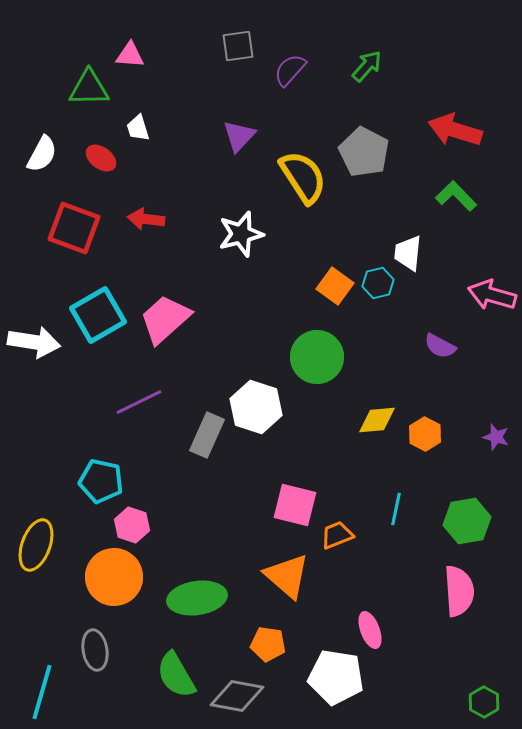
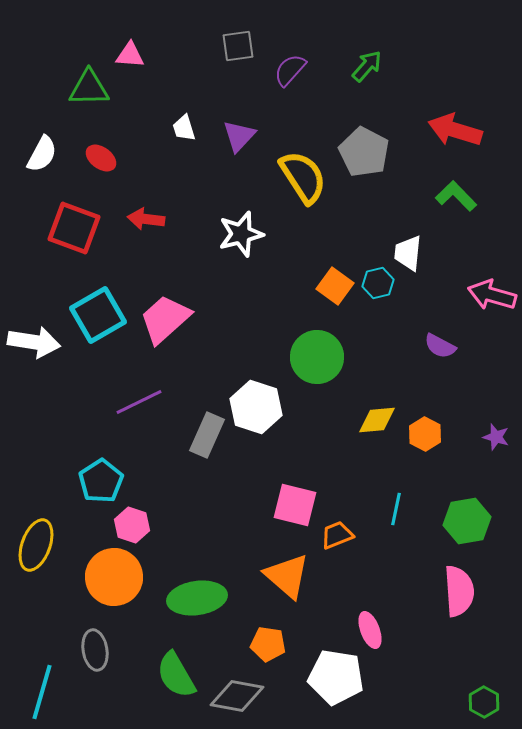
white trapezoid at (138, 128): moved 46 px right
cyan pentagon at (101, 481): rotated 27 degrees clockwise
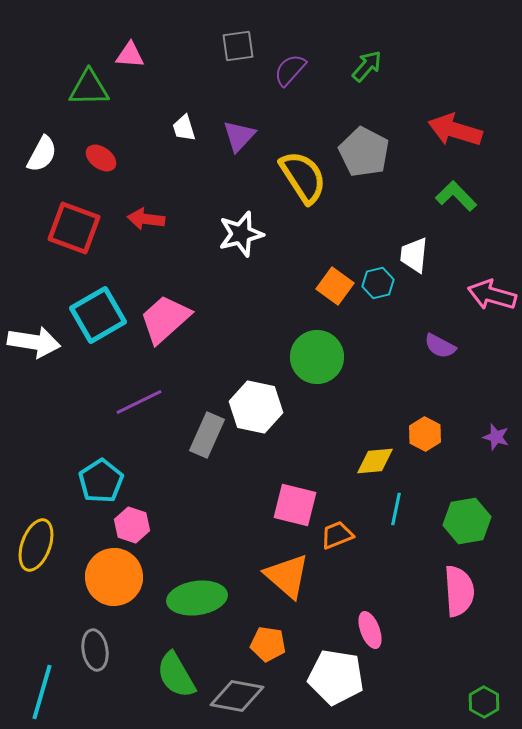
white trapezoid at (408, 253): moved 6 px right, 2 px down
white hexagon at (256, 407): rotated 6 degrees counterclockwise
yellow diamond at (377, 420): moved 2 px left, 41 px down
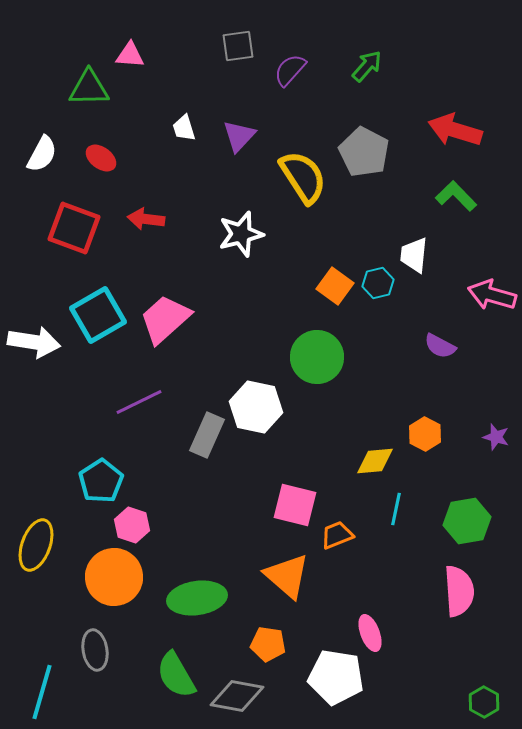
pink ellipse at (370, 630): moved 3 px down
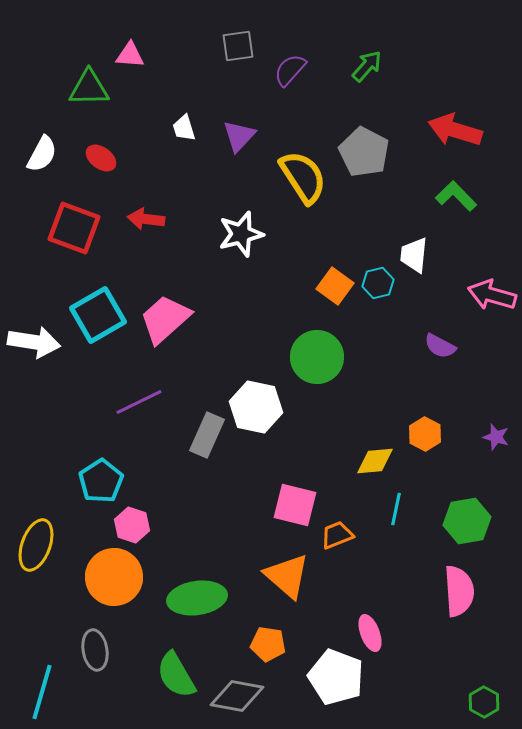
white pentagon at (336, 677): rotated 12 degrees clockwise
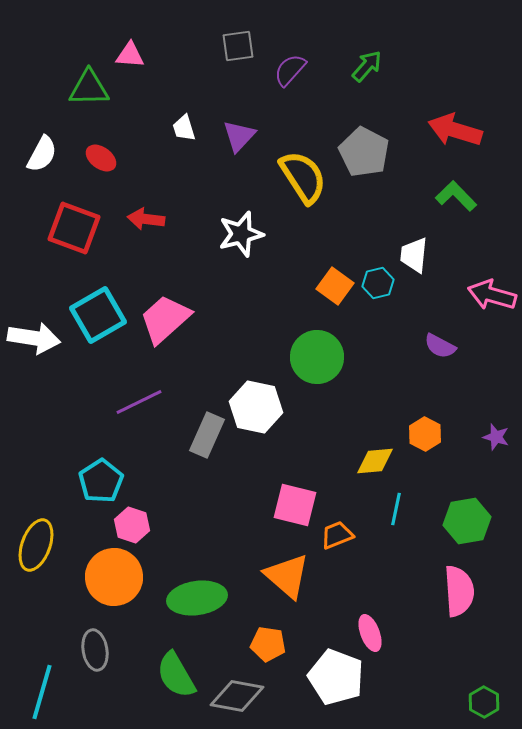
white arrow at (34, 342): moved 4 px up
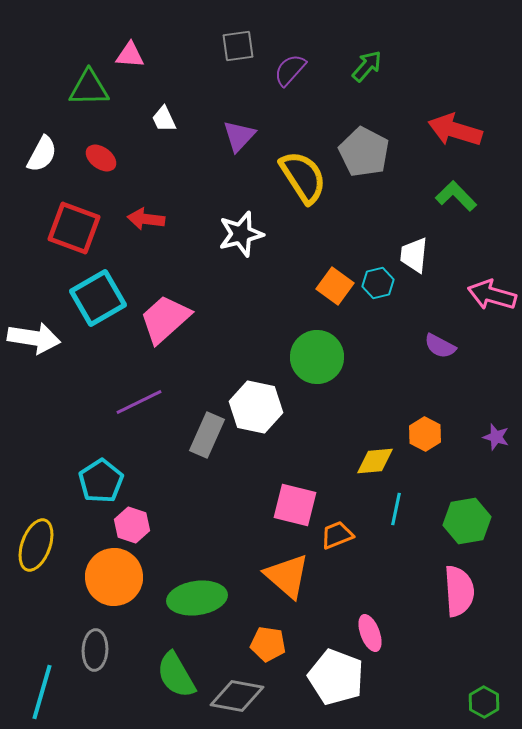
white trapezoid at (184, 128): moved 20 px left, 9 px up; rotated 8 degrees counterclockwise
cyan square at (98, 315): moved 17 px up
gray ellipse at (95, 650): rotated 12 degrees clockwise
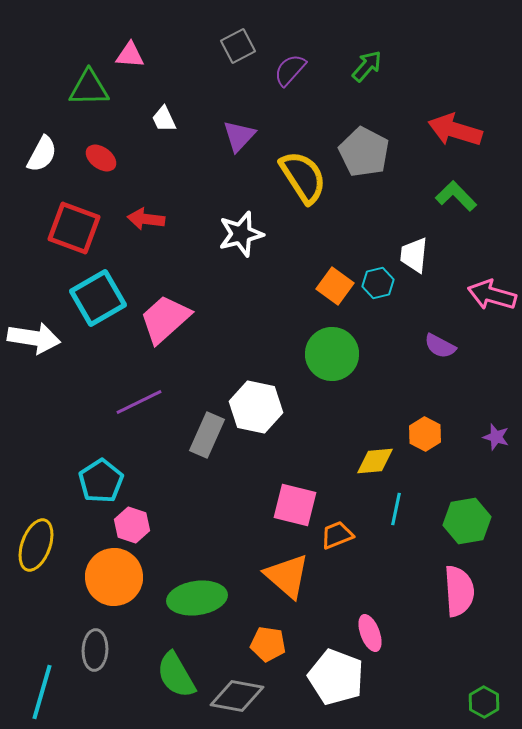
gray square at (238, 46): rotated 20 degrees counterclockwise
green circle at (317, 357): moved 15 px right, 3 px up
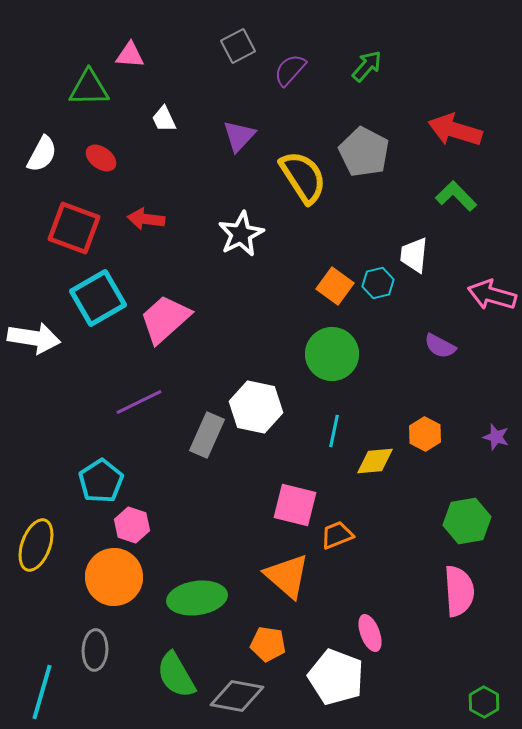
white star at (241, 234): rotated 12 degrees counterclockwise
cyan line at (396, 509): moved 62 px left, 78 px up
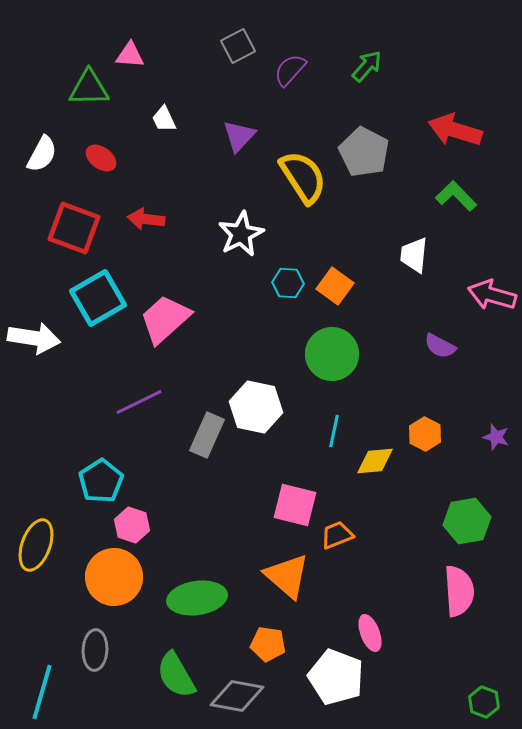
cyan hexagon at (378, 283): moved 90 px left; rotated 16 degrees clockwise
green hexagon at (484, 702): rotated 8 degrees counterclockwise
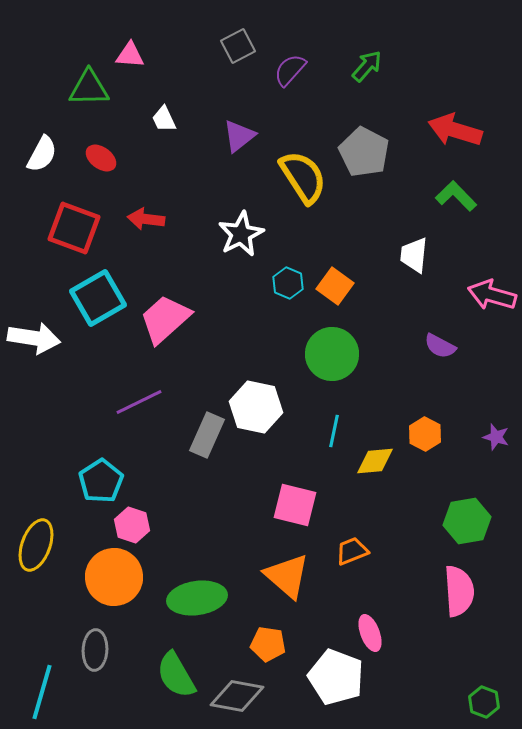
purple triangle at (239, 136): rotated 9 degrees clockwise
cyan hexagon at (288, 283): rotated 20 degrees clockwise
orange trapezoid at (337, 535): moved 15 px right, 16 px down
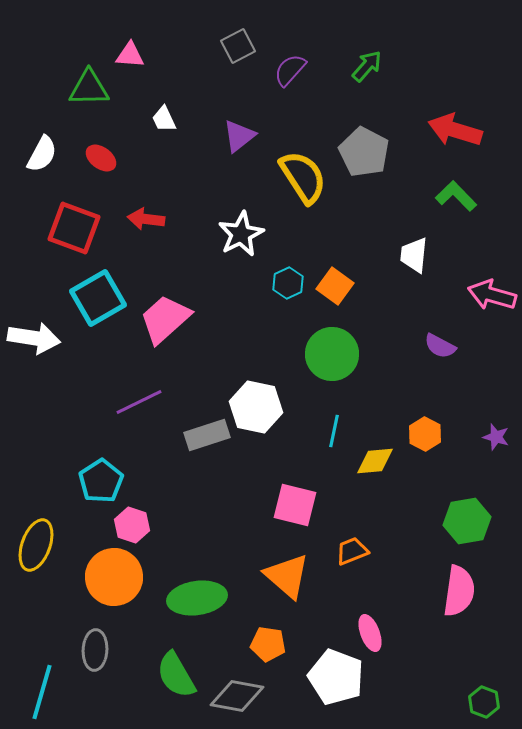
cyan hexagon at (288, 283): rotated 12 degrees clockwise
gray rectangle at (207, 435): rotated 48 degrees clockwise
pink semicircle at (459, 591): rotated 12 degrees clockwise
